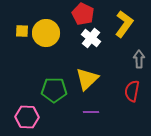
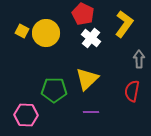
yellow square: rotated 24 degrees clockwise
pink hexagon: moved 1 px left, 2 px up
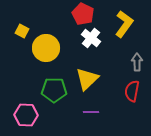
yellow circle: moved 15 px down
gray arrow: moved 2 px left, 3 px down
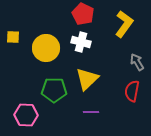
yellow square: moved 9 px left, 6 px down; rotated 24 degrees counterclockwise
white cross: moved 10 px left, 4 px down; rotated 24 degrees counterclockwise
gray arrow: rotated 30 degrees counterclockwise
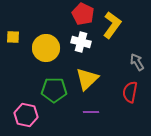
yellow L-shape: moved 12 px left, 1 px down
red semicircle: moved 2 px left, 1 px down
pink hexagon: rotated 10 degrees clockwise
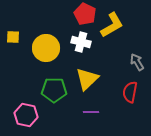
red pentagon: moved 2 px right
yellow L-shape: rotated 24 degrees clockwise
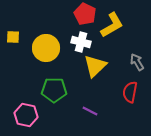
yellow triangle: moved 8 px right, 13 px up
purple line: moved 1 px left, 1 px up; rotated 28 degrees clockwise
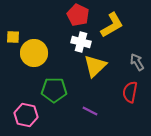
red pentagon: moved 7 px left, 1 px down
yellow circle: moved 12 px left, 5 px down
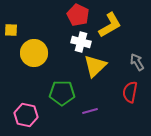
yellow L-shape: moved 2 px left
yellow square: moved 2 px left, 7 px up
green pentagon: moved 8 px right, 3 px down
purple line: rotated 42 degrees counterclockwise
